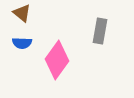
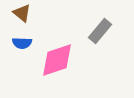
gray rectangle: rotated 30 degrees clockwise
pink diamond: rotated 36 degrees clockwise
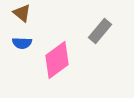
pink diamond: rotated 18 degrees counterclockwise
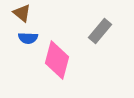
blue semicircle: moved 6 px right, 5 px up
pink diamond: rotated 39 degrees counterclockwise
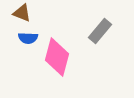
brown triangle: rotated 18 degrees counterclockwise
pink diamond: moved 3 px up
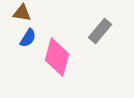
brown triangle: rotated 12 degrees counterclockwise
blue semicircle: rotated 60 degrees counterclockwise
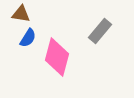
brown triangle: moved 1 px left, 1 px down
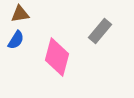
brown triangle: moved 1 px left; rotated 18 degrees counterclockwise
blue semicircle: moved 12 px left, 2 px down
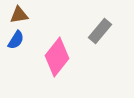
brown triangle: moved 1 px left, 1 px down
pink diamond: rotated 24 degrees clockwise
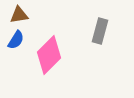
gray rectangle: rotated 25 degrees counterclockwise
pink diamond: moved 8 px left, 2 px up; rotated 6 degrees clockwise
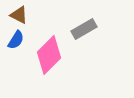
brown triangle: rotated 36 degrees clockwise
gray rectangle: moved 16 px left, 2 px up; rotated 45 degrees clockwise
